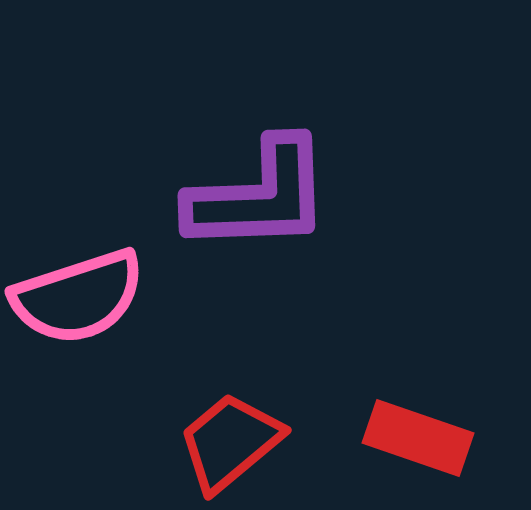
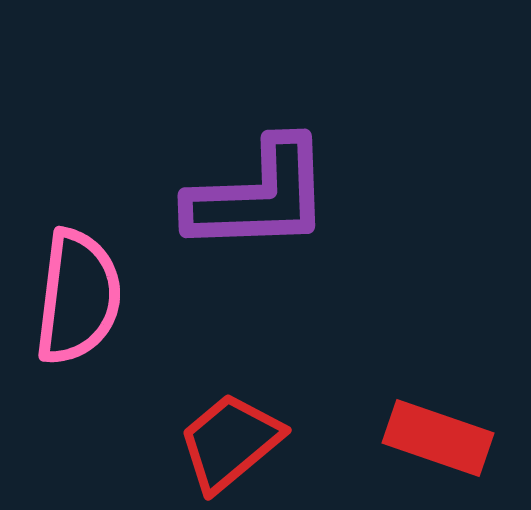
pink semicircle: rotated 65 degrees counterclockwise
red rectangle: moved 20 px right
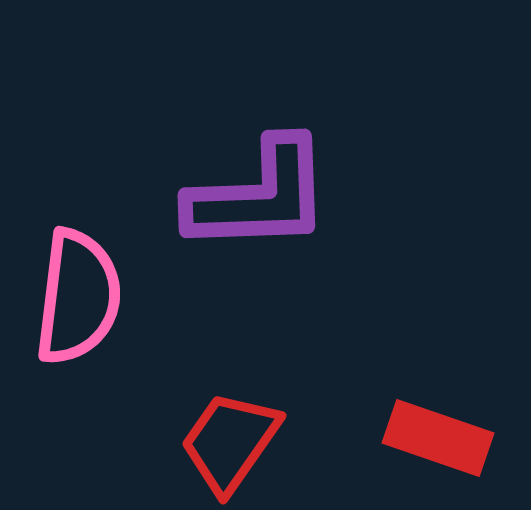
red trapezoid: rotated 15 degrees counterclockwise
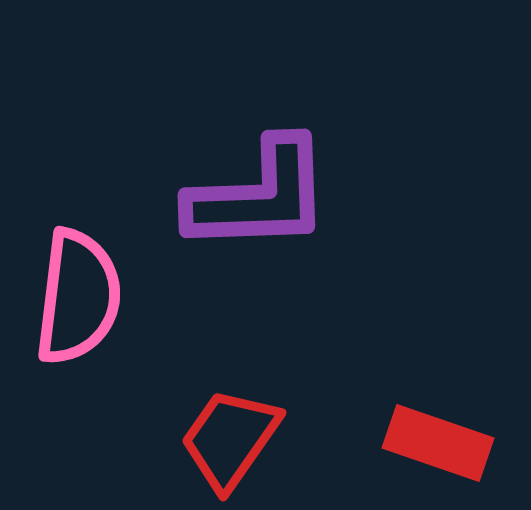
red rectangle: moved 5 px down
red trapezoid: moved 3 px up
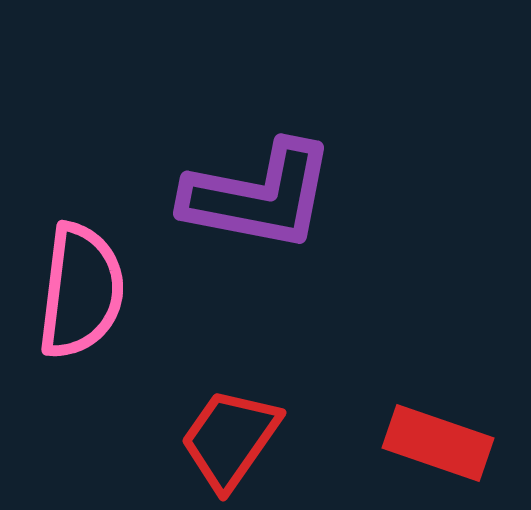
purple L-shape: rotated 13 degrees clockwise
pink semicircle: moved 3 px right, 6 px up
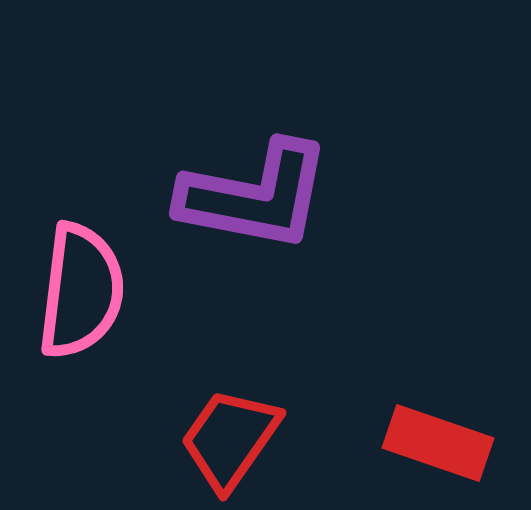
purple L-shape: moved 4 px left
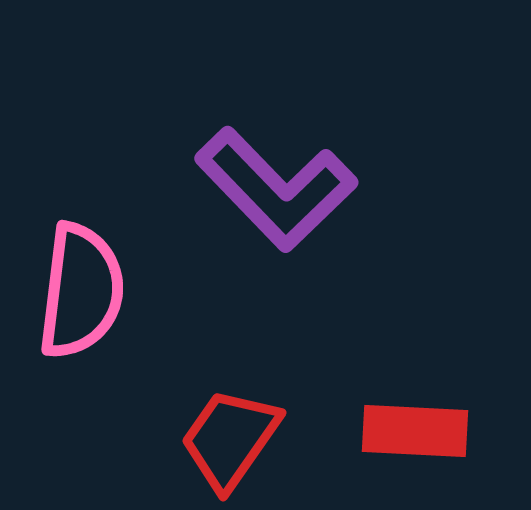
purple L-shape: moved 21 px right, 7 px up; rotated 35 degrees clockwise
red rectangle: moved 23 px left, 12 px up; rotated 16 degrees counterclockwise
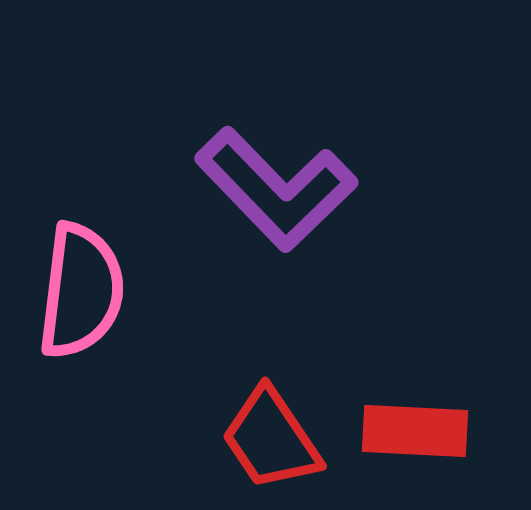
red trapezoid: moved 41 px right; rotated 69 degrees counterclockwise
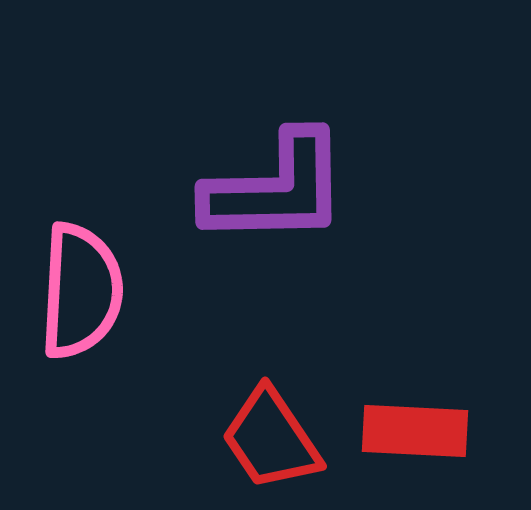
purple L-shape: rotated 47 degrees counterclockwise
pink semicircle: rotated 4 degrees counterclockwise
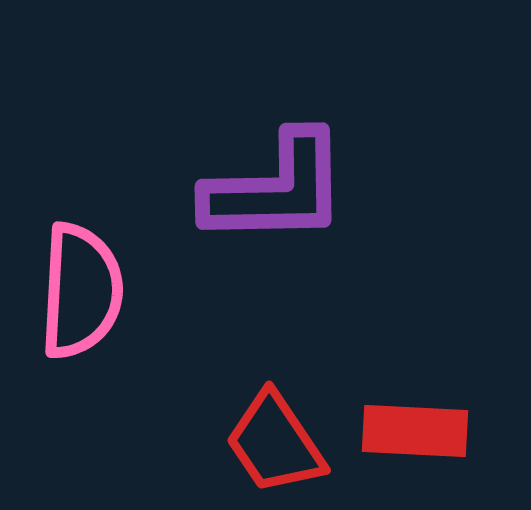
red trapezoid: moved 4 px right, 4 px down
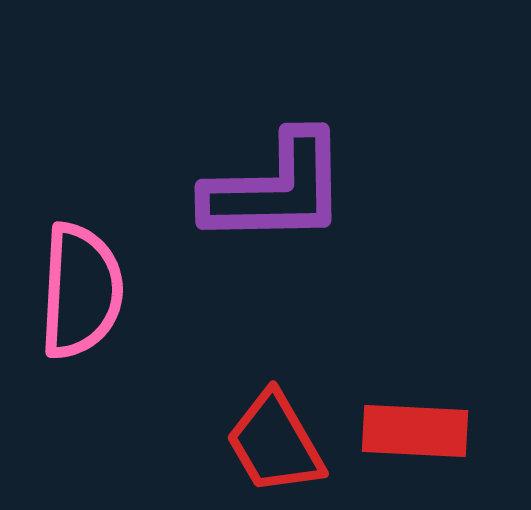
red trapezoid: rotated 4 degrees clockwise
